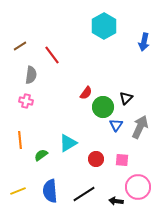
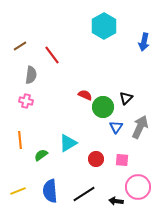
red semicircle: moved 1 px left, 2 px down; rotated 104 degrees counterclockwise
blue triangle: moved 2 px down
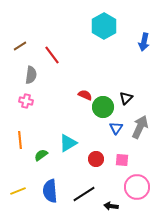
blue triangle: moved 1 px down
pink circle: moved 1 px left
black arrow: moved 5 px left, 5 px down
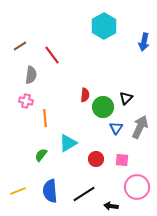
red semicircle: rotated 72 degrees clockwise
orange line: moved 25 px right, 22 px up
green semicircle: rotated 16 degrees counterclockwise
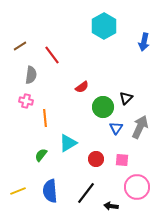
red semicircle: moved 3 px left, 8 px up; rotated 48 degrees clockwise
black line: moved 2 px right, 1 px up; rotated 20 degrees counterclockwise
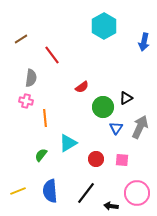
brown line: moved 1 px right, 7 px up
gray semicircle: moved 3 px down
black triangle: rotated 16 degrees clockwise
pink circle: moved 6 px down
